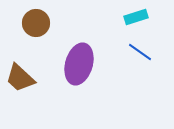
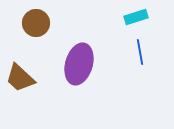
blue line: rotated 45 degrees clockwise
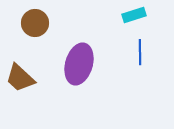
cyan rectangle: moved 2 px left, 2 px up
brown circle: moved 1 px left
blue line: rotated 10 degrees clockwise
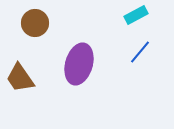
cyan rectangle: moved 2 px right; rotated 10 degrees counterclockwise
blue line: rotated 40 degrees clockwise
brown trapezoid: rotated 12 degrees clockwise
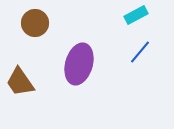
brown trapezoid: moved 4 px down
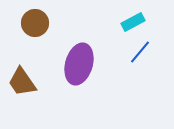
cyan rectangle: moved 3 px left, 7 px down
brown trapezoid: moved 2 px right
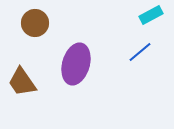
cyan rectangle: moved 18 px right, 7 px up
blue line: rotated 10 degrees clockwise
purple ellipse: moved 3 px left
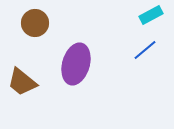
blue line: moved 5 px right, 2 px up
brown trapezoid: rotated 16 degrees counterclockwise
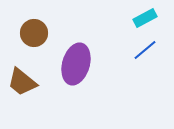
cyan rectangle: moved 6 px left, 3 px down
brown circle: moved 1 px left, 10 px down
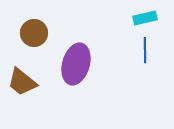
cyan rectangle: rotated 15 degrees clockwise
blue line: rotated 50 degrees counterclockwise
